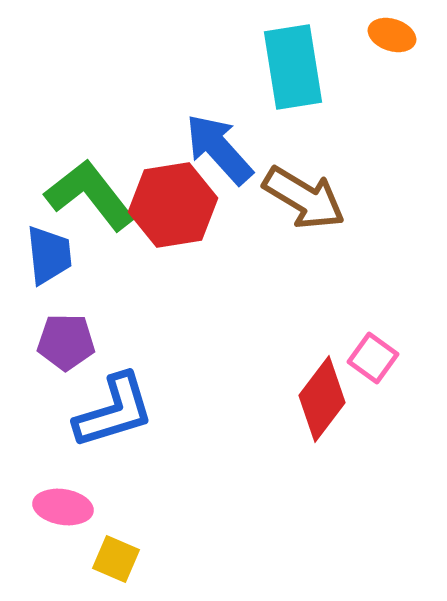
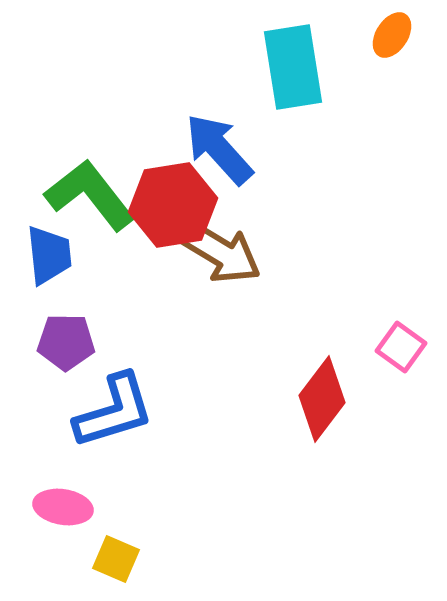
orange ellipse: rotated 75 degrees counterclockwise
brown arrow: moved 84 px left, 54 px down
pink square: moved 28 px right, 11 px up
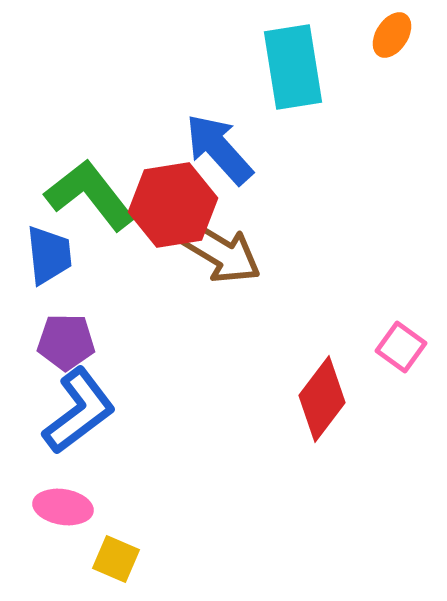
blue L-shape: moved 35 px left; rotated 20 degrees counterclockwise
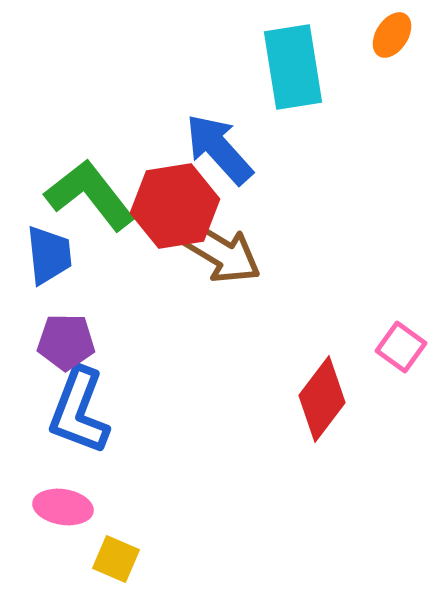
red hexagon: moved 2 px right, 1 px down
blue L-shape: rotated 148 degrees clockwise
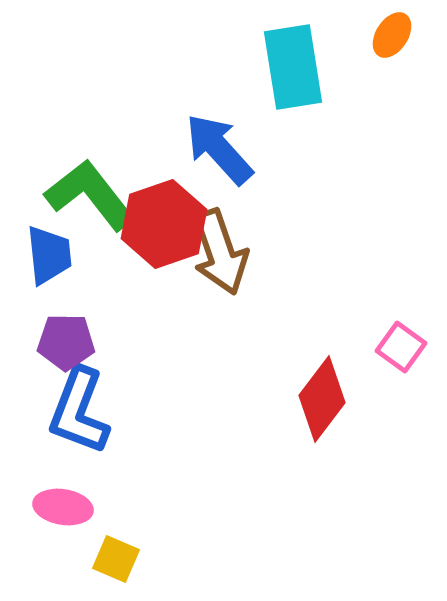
red hexagon: moved 11 px left, 18 px down; rotated 10 degrees counterclockwise
brown arrow: rotated 40 degrees clockwise
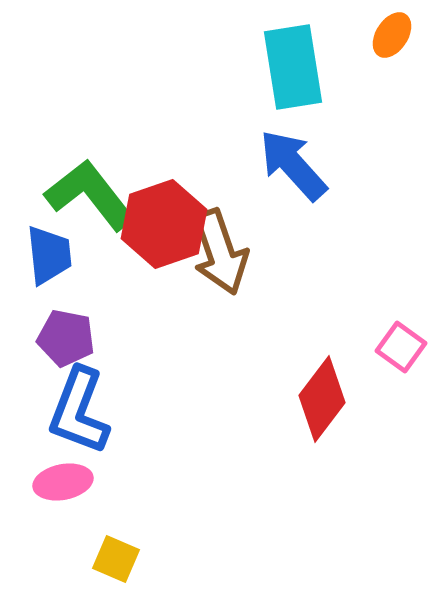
blue arrow: moved 74 px right, 16 px down
purple pentagon: moved 4 px up; rotated 10 degrees clockwise
pink ellipse: moved 25 px up; rotated 20 degrees counterclockwise
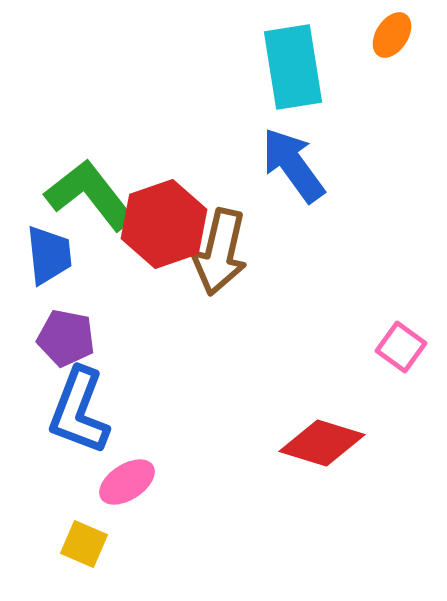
blue arrow: rotated 6 degrees clockwise
brown arrow: rotated 32 degrees clockwise
red diamond: moved 44 px down; rotated 70 degrees clockwise
pink ellipse: moved 64 px right; rotated 22 degrees counterclockwise
yellow square: moved 32 px left, 15 px up
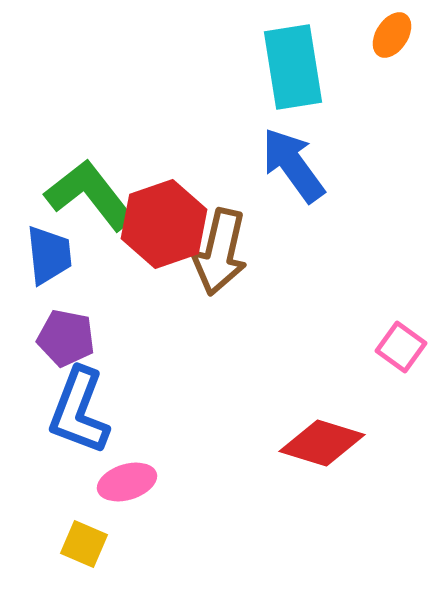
pink ellipse: rotated 16 degrees clockwise
